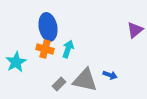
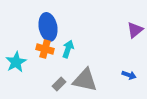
blue arrow: moved 19 px right
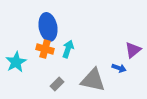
purple triangle: moved 2 px left, 20 px down
blue arrow: moved 10 px left, 7 px up
gray triangle: moved 8 px right
gray rectangle: moved 2 px left
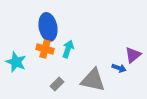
purple triangle: moved 5 px down
cyan star: rotated 20 degrees counterclockwise
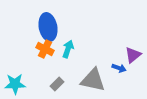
orange cross: rotated 12 degrees clockwise
cyan star: moved 1 px left, 22 px down; rotated 25 degrees counterclockwise
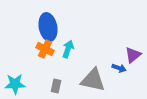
gray rectangle: moved 1 px left, 2 px down; rotated 32 degrees counterclockwise
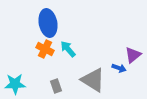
blue ellipse: moved 4 px up
cyan arrow: rotated 60 degrees counterclockwise
gray triangle: rotated 20 degrees clockwise
gray rectangle: rotated 32 degrees counterclockwise
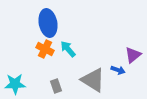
blue arrow: moved 1 px left, 2 px down
